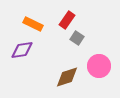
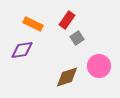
gray square: rotated 24 degrees clockwise
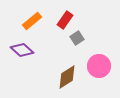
red rectangle: moved 2 px left
orange rectangle: moved 1 px left, 3 px up; rotated 66 degrees counterclockwise
purple diamond: rotated 50 degrees clockwise
brown diamond: rotated 15 degrees counterclockwise
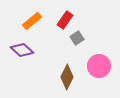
brown diamond: rotated 30 degrees counterclockwise
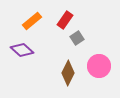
brown diamond: moved 1 px right, 4 px up
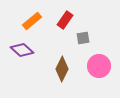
gray square: moved 6 px right; rotated 24 degrees clockwise
brown diamond: moved 6 px left, 4 px up
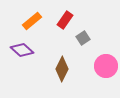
gray square: rotated 24 degrees counterclockwise
pink circle: moved 7 px right
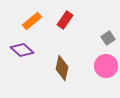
gray square: moved 25 px right
brown diamond: moved 1 px up; rotated 15 degrees counterclockwise
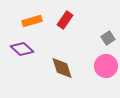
orange rectangle: rotated 24 degrees clockwise
purple diamond: moved 1 px up
brown diamond: rotated 30 degrees counterclockwise
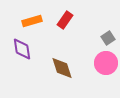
purple diamond: rotated 40 degrees clockwise
pink circle: moved 3 px up
